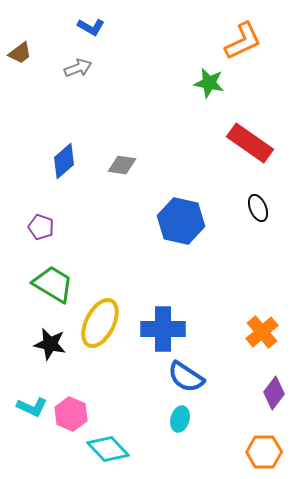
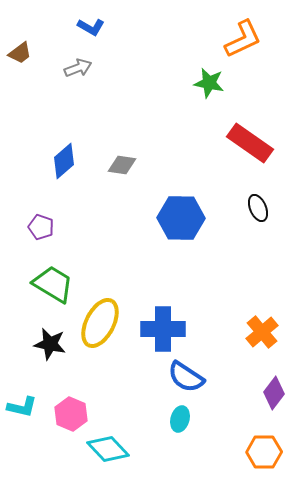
orange L-shape: moved 2 px up
blue hexagon: moved 3 px up; rotated 12 degrees counterclockwise
cyan L-shape: moved 10 px left; rotated 12 degrees counterclockwise
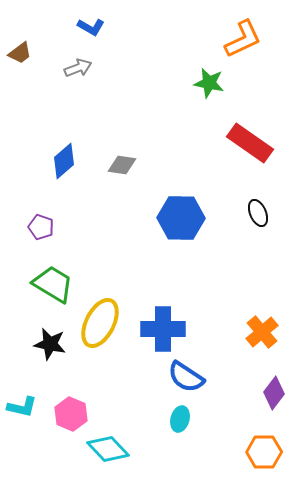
black ellipse: moved 5 px down
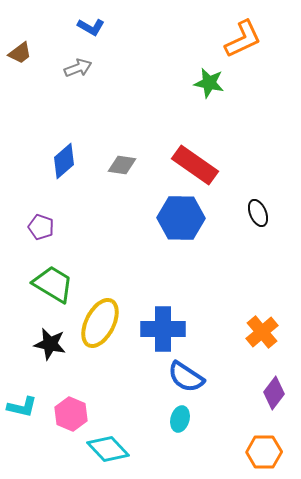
red rectangle: moved 55 px left, 22 px down
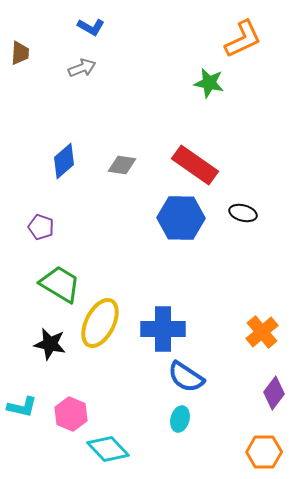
brown trapezoid: rotated 50 degrees counterclockwise
gray arrow: moved 4 px right
black ellipse: moved 15 px left; rotated 52 degrees counterclockwise
green trapezoid: moved 7 px right
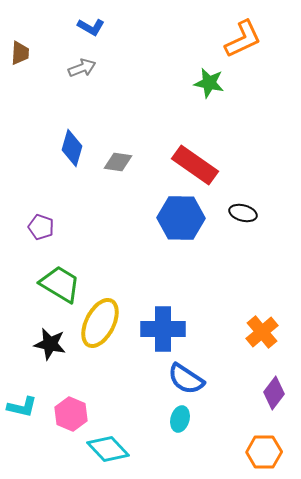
blue diamond: moved 8 px right, 13 px up; rotated 33 degrees counterclockwise
gray diamond: moved 4 px left, 3 px up
blue semicircle: moved 2 px down
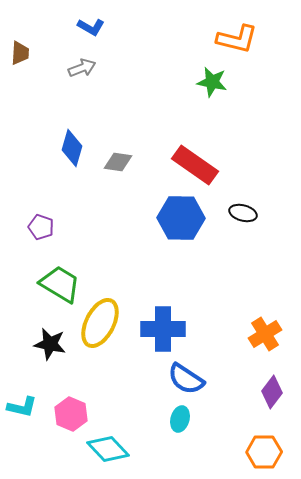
orange L-shape: moved 6 px left; rotated 39 degrees clockwise
green star: moved 3 px right, 1 px up
orange cross: moved 3 px right, 2 px down; rotated 8 degrees clockwise
purple diamond: moved 2 px left, 1 px up
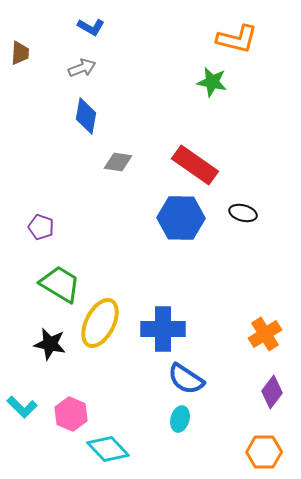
blue diamond: moved 14 px right, 32 px up; rotated 6 degrees counterclockwise
cyan L-shape: rotated 32 degrees clockwise
